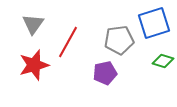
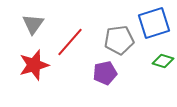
red line: moved 2 px right; rotated 12 degrees clockwise
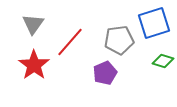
red star: rotated 20 degrees counterclockwise
purple pentagon: rotated 10 degrees counterclockwise
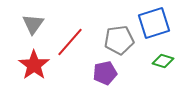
purple pentagon: rotated 10 degrees clockwise
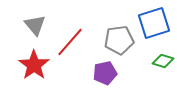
gray triangle: moved 2 px right, 1 px down; rotated 15 degrees counterclockwise
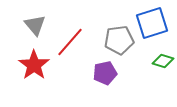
blue square: moved 2 px left
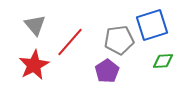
blue square: moved 2 px down
green diamond: rotated 20 degrees counterclockwise
red star: rotated 8 degrees clockwise
purple pentagon: moved 2 px right, 2 px up; rotated 20 degrees counterclockwise
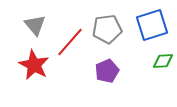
gray pentagon: moved 12 px left, 11 px up
red star: rotated 16 degrees counterclockwise
purple pentagon: rotated 10 degrees clockwise
